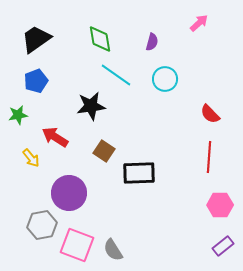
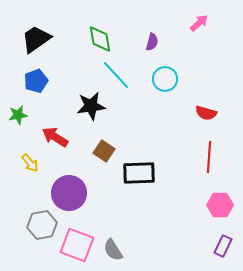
cyan line: rotated 12 degrees clockwise
red semicircle: moved 4 px left, 1 px up; rotated 30 degrees counterclockwise
yellow arrow: moved 1 px left, 5 px down
purple rectangle: rotated 25 degrees counterclockwise
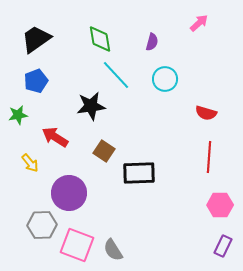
gray hexagon: rotated 8 degrees clockwise
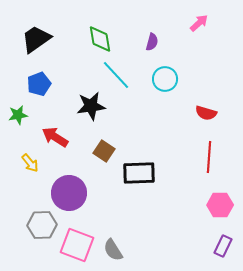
blue pentagon: moved 3 px right, 3 px down
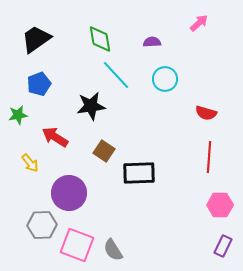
purple semicircle: rotated 108 degrees counterclockwise
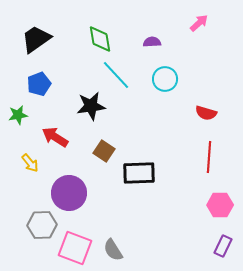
pink square: moved 2 px left, 3 px down
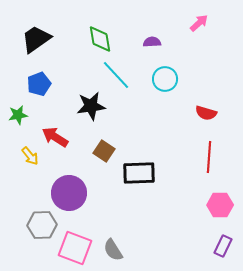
yellow arrow: moved 7 px up
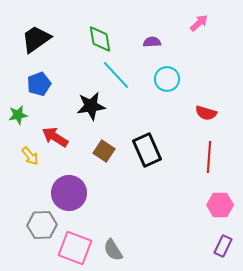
cyan circle: moved 2 px right
black rectangle: moved 8 px right, 23 px up; rotated 68 degrees clockwise
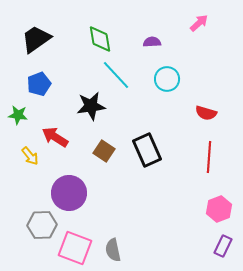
green star: rotated 18 degrees clockwise
pink hexagon: moved 1 px left, 4 px down; rotated 20 degrees counterclockwise
gray semicircle: rotated 20 degrees clockwise
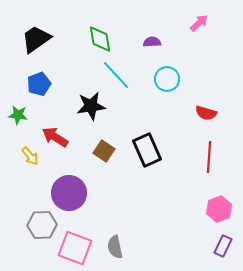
gray semicircle: moved 2 px right, 3 px up
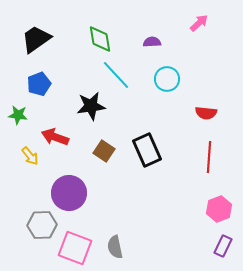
red semicircle: rotated 10 degrees counterclockwise
red arrow: rotated 12 degrees counterclockwise
